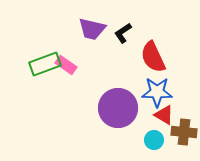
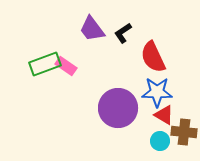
purple trapezoid: rotated 40 degrees clockwise
pink rectangle: moved 1 px down
cyan circle: moved 6 px right, 1 px down
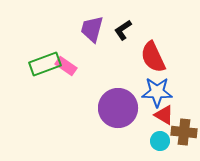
purple trapezoid: rotated 52 degrees clockwise
black L-shape: moved 3 px up
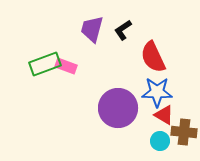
pink rectangle: rotated 15 degrees counterclockwise
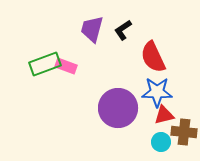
red triangle: rotated 45 degrees counterclockwise
cyan circle: moved 1 px right, 1 px down
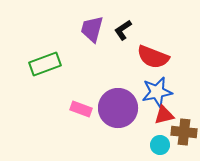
red semicircle: rotated 44 degrees counterclockwise
pink rectangle: moved 15 px right, 43 px down
blue star: rotated 12 degrees counterclockwise
cyan circle: moved 1 px left, 3 px down
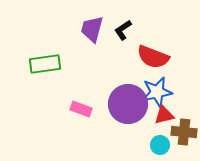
green rectangle: rotated 12 degrees clockwise
purple circle: moved 10 px right, 4 px up
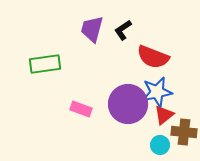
red triangle: rotated 25 degrees counterclockwise
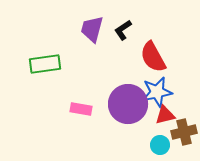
red semicircle: rotated 40 degrees clockwise
pink rectangle: rotated 10 degrees counterclockwise
red triangle: moved 1 px right; rotated 25 degrees clockwise
brown cross: rotated 20 degrees counterclockwise
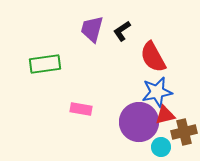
black L-shape: moved 1 px left, 1 px down
purple circle: moved 11 px right, 18 px down
cyan circle: moved 1 px right, 2 px down
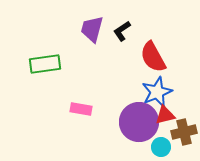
blue star: rotated 12 degrees counterclockwise
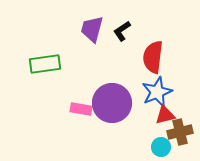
red semicircle: rotated 36 degrees clockwise
purple circle: moved 27 px left, 19 px up
brown cross: moved 4 px left
